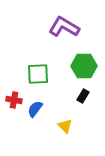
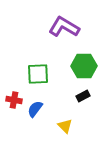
black rectangle: rotated 32 degrees clockwise
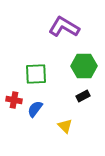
green square: moved 2 px left
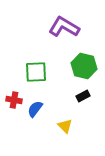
green hexagon: rotated 15 degrees clockwise
green square: moved 2 px up
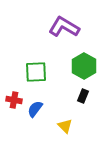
green hexagon: rotated 15 degrees clockwise
black rectangle: rotated 40 degrees counterclockwise
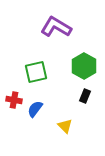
purple L-shape: moved 8 px left
green square: rotated 10 degrees counterclockwise
black rectangle: moved 2 px right
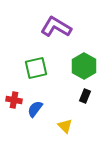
green square: moved 4 px up
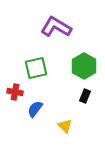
red cross: moved 1 px right, 8 px up
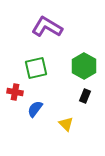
purple L-shape: moved 9 px left
yellow triangle: moved 1 px right, 2 px up
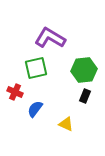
purple L-shape: moved 3 px right, 11 px down
green hexagon: moved 4 px down; rotated 25 degrees clockwise
red cross: rotated 14 degrees clockwise
yellow triangle: rotated 21 degrees counterclockwise
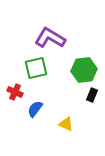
black rectangle: moved 7 px right, 1 px up
